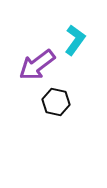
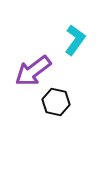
purple arrow: moved 4 px left, 6 px down
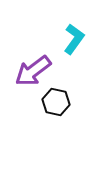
cyan L-shape: moved 1 px left, 1 px up
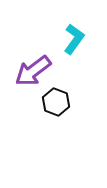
black hexagon: rotated 8 degrees clockwise
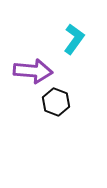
purple arrow: rotated 138 degrees counterclockwise
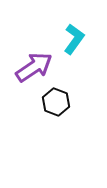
purple arrow: moved 1 px right, 4 px up; rotated 39 degrees counterclockwise
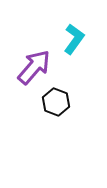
purple arrow: rotated 15 degrees counterclockwise
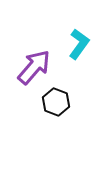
cyan L-shape: moved 5 px right, 5 px down
